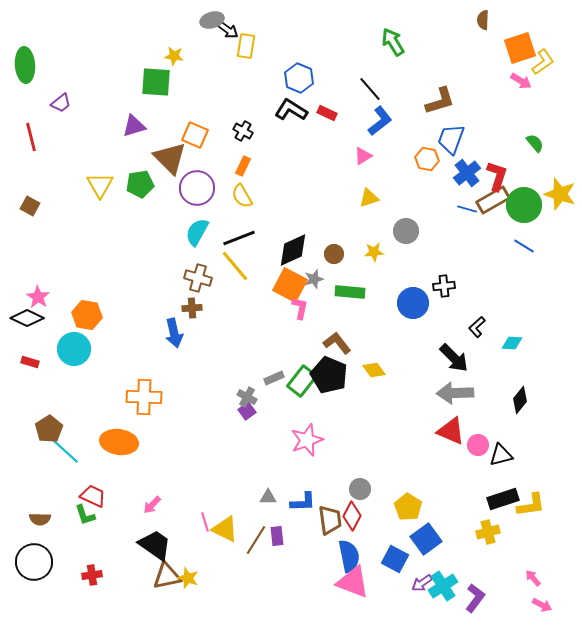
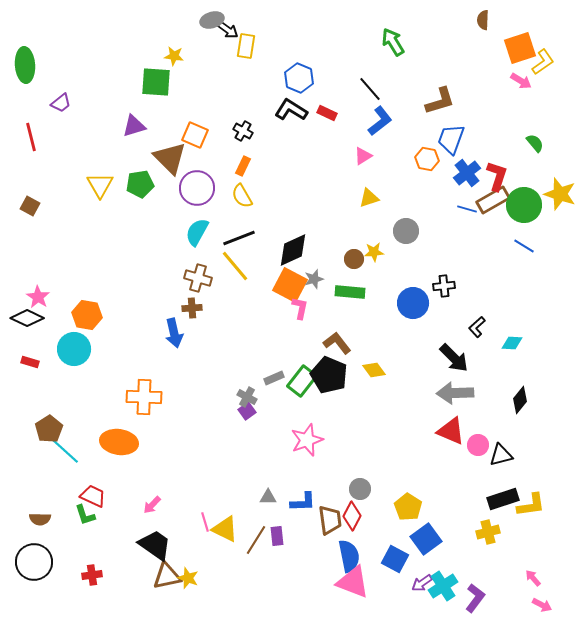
brown circle at (334, 254): moved 20 px right, 5 px down
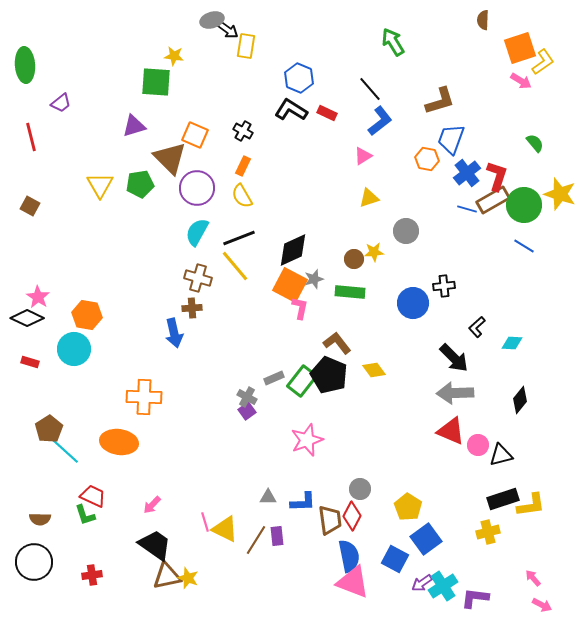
purple L-shape at (475, 598): rotated 120 degrees counterclockwise
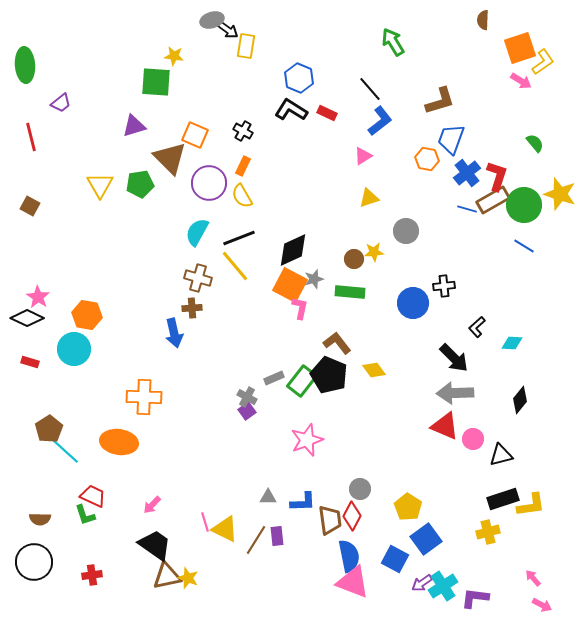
purple circle at (197, 188): moved 12 px right, 5 px up
red triangle at (451, 431): moved 6 px left, 5 px up
pink circle at (478, 445): moved 5 px left, 6 px up
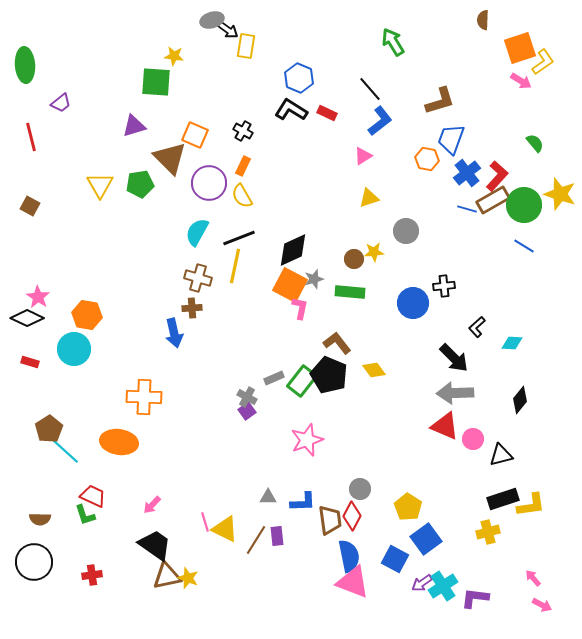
red L-shape at (497, 176): rotated 24 degrees clockwise
yellow line at (235, 266): rotated 52 degrees clockwise
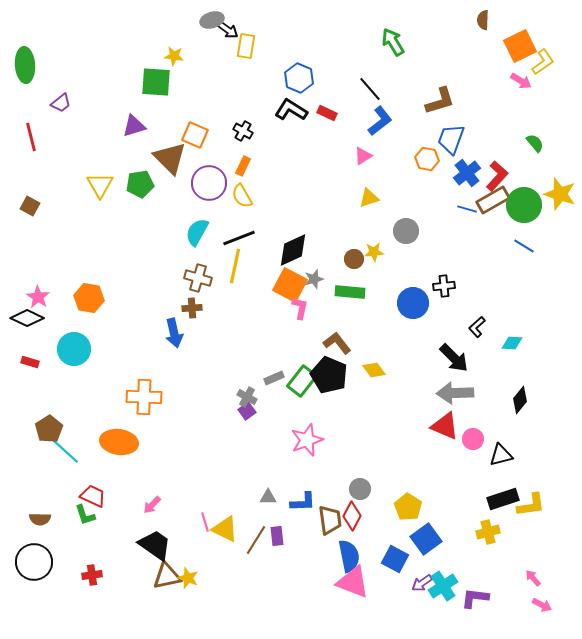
orange square at (520, 48): moved 2 px up; rotated 8 degrees counterclockwise
orange hexagon at (87, 315): moved 2 px right, 17 px up
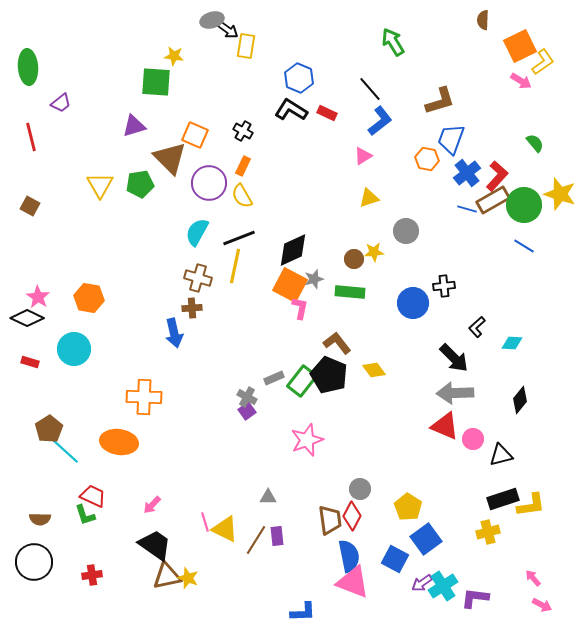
green ellipse at (25, 65): moved 3 px right, 2 px down
blue L-shape at (303, 502): moved 110 px down
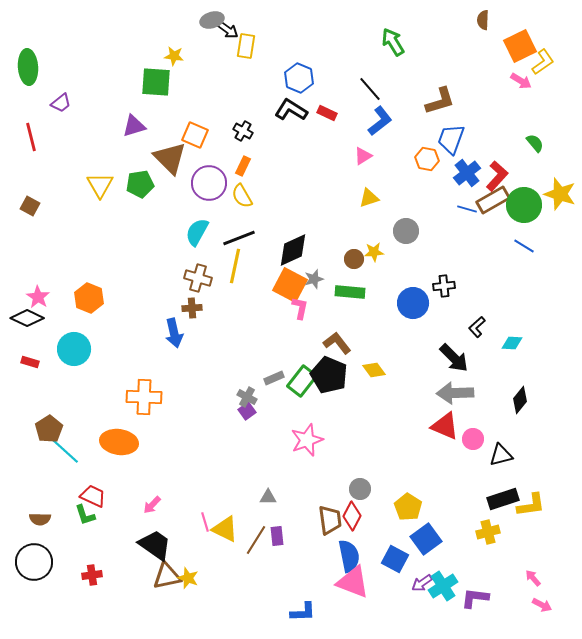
orange hexagon at (89, 298): rotated 12 degrees clockwise
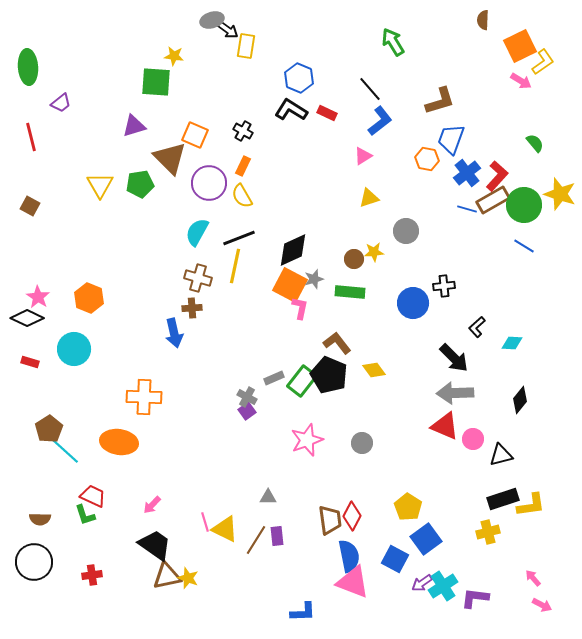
gray circle at (360, 489): moved 2 px right, 46 px up
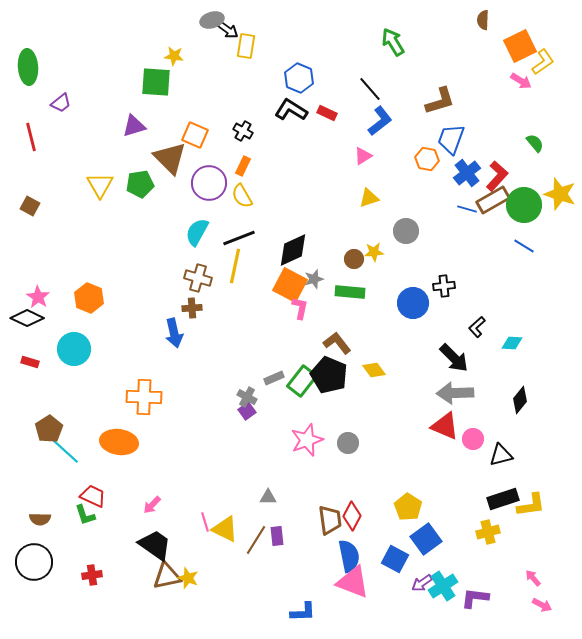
gray circle at (362, 443): moved 14 px left
